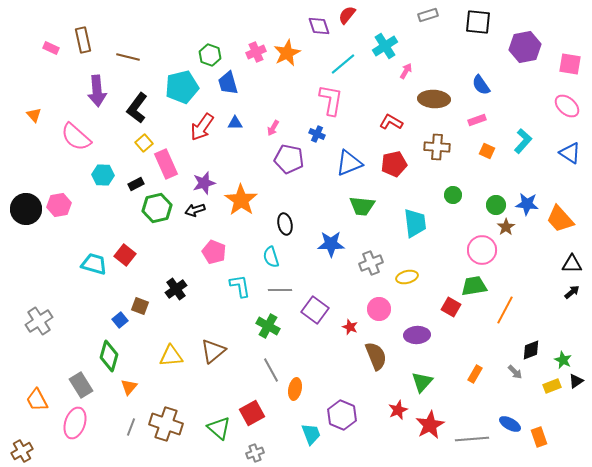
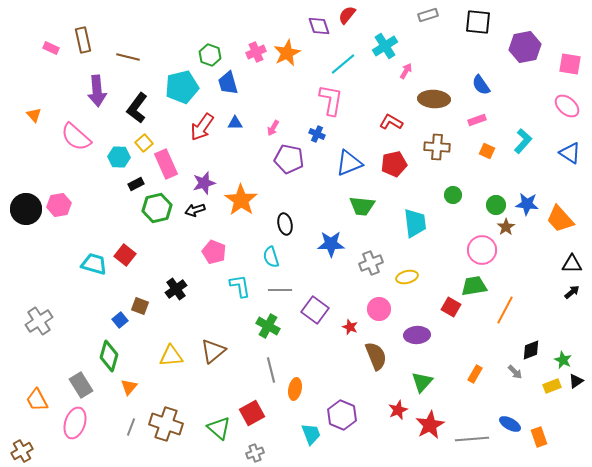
cyan hexagon at (103, 175): moved 16 px right, 18 px up
gray line at (271, 370): rotated 15 degrees clockwise
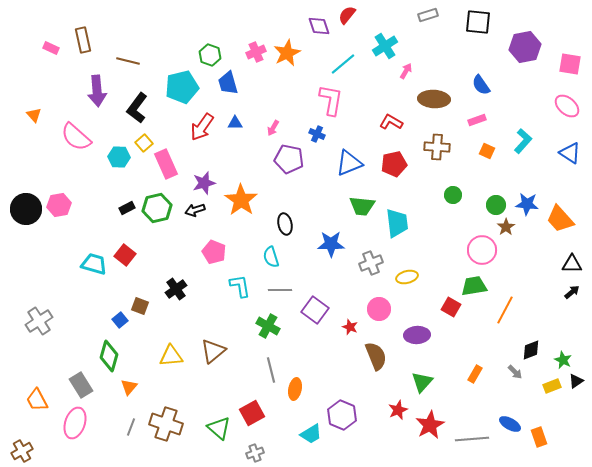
brown line at (128, 57): moved 4 px down
black rectangle at (136, 184): moved 9 px left, 24 px down
cyan trapezoid at (415, 223): moved 18 px left
cyan trapezoid at (311, 434): rotated 80 degrees clockwise
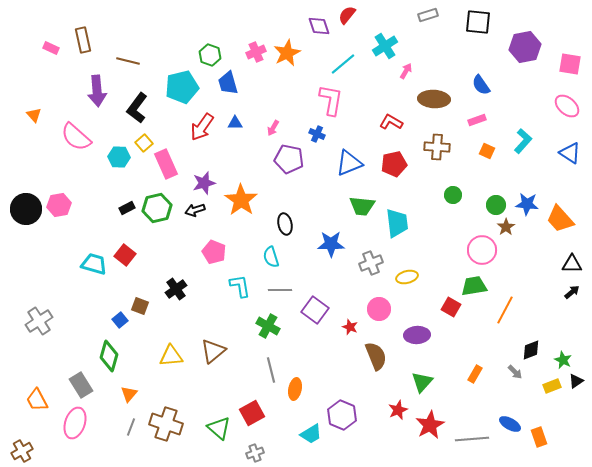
orange triangle at (129, 387): moved 7 px down
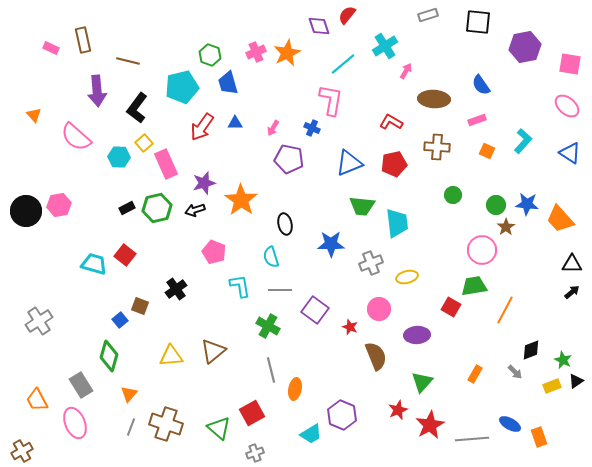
blue cross at (317, 134): moved 5 px left, 6 px up
black circle at (26, 209): moved 2 px down
pink ellipse at (75, 423): rotated 40 degrees counterclockwise
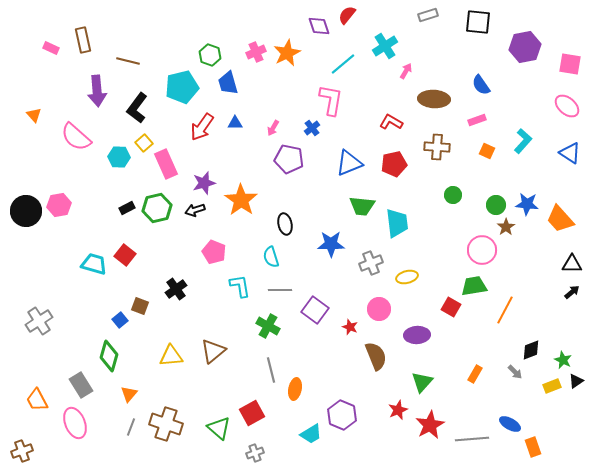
blue cross at (312, 128): rotated 28 degrees clockwise
orange rectangle at (539, 437): moved 6 px left, 10 px down
brown cross at (22, 451): rotated 10 degrees clockwise
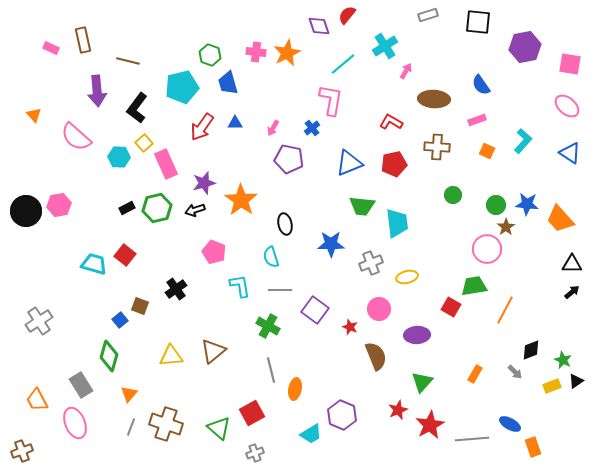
pink cross at (256, 52): rotated 30 degrees clockwise
pink circle at (482, 250): moved 5 px right, 1 px up
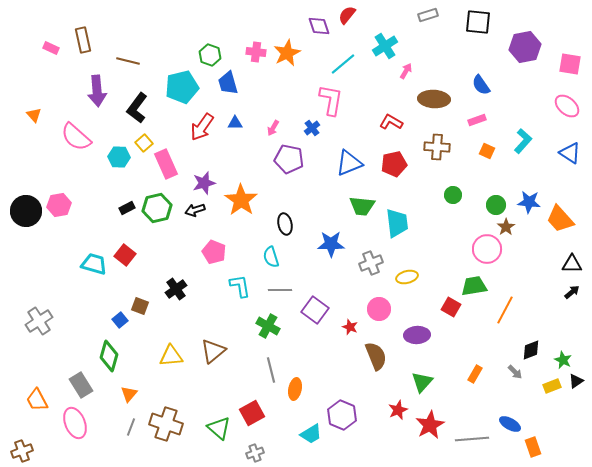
blue star at (527, 204): moved 2 px right, 2 px up
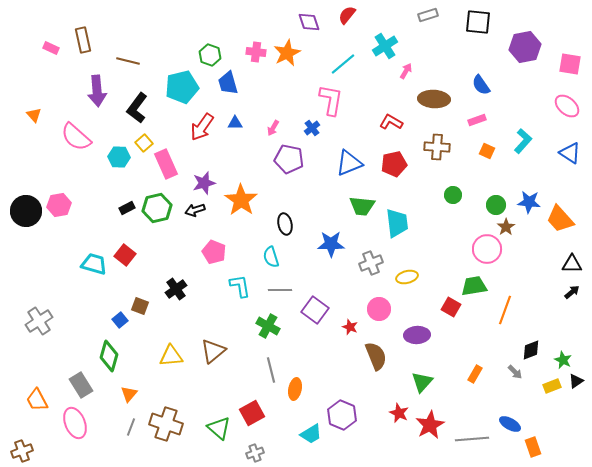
purple diamond at (319, 26): moved 10 px left, 4 px up
orange line at (505, 310): rotated 8 degrees counterclockwise
red star at (398, 410): moved 1 px right, 3 px down; rotated 24 degrees counterclockwise
